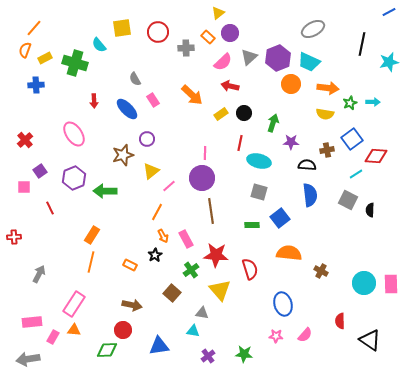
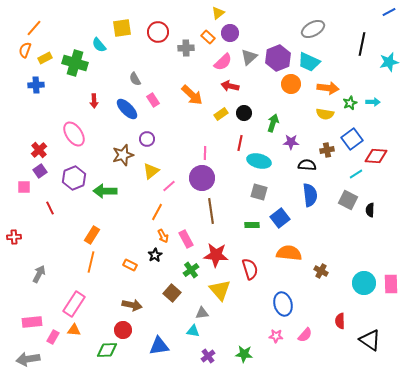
red cross at (25, 140): moved 14 px right, 10 px down
gray triangle at (202, 313): rotated 16 degrees counterclockwise
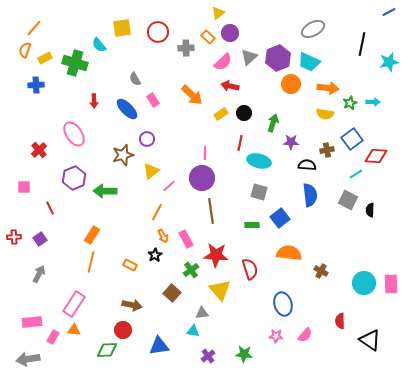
purple square at (40, 171): moved 68 px down
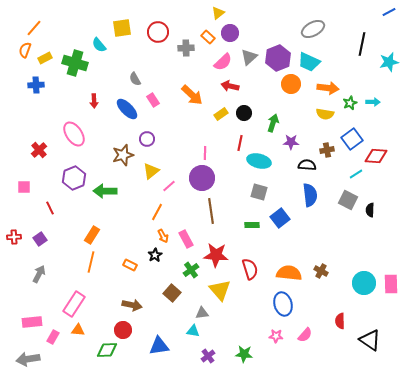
orange semicircle at (289, 253): moved 20 px down
orange triangle at (74, 330): moved 4 px right
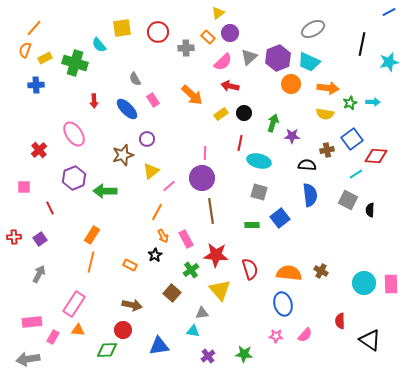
purple star at (291, 142): moved 1 px right, 6 px up
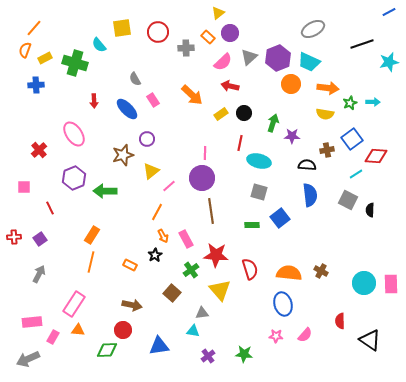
black line at (362, 44): rotated 60 degrees clockwise
gray arrow at (28, 359): rotated 15 degrees counterclockwise
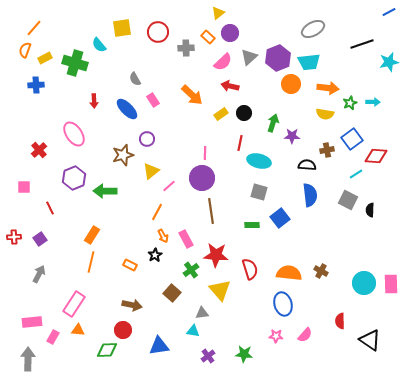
cyan trapezoid at (309, 62): rotated 30 degrees counterclockwise
gray arrow at (28, 359): rotated 115 degrees clockwise
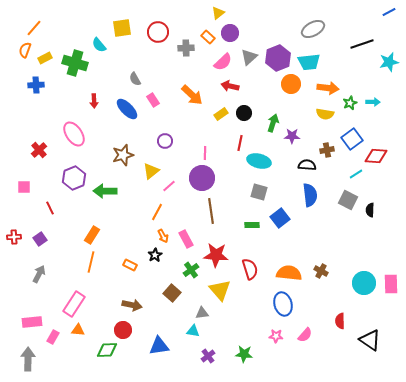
purple circle at (147, 139): moved 18 px right, 2 px down
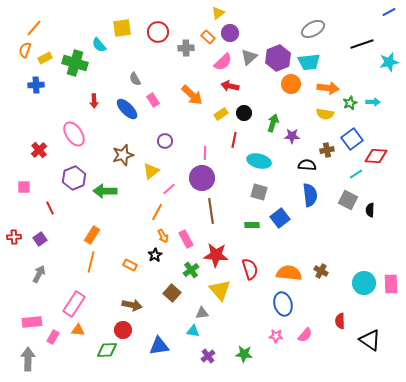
red line at (240, 143): moved 6 px left, 3 px up
pink line at (169, 186): moved 3 px down
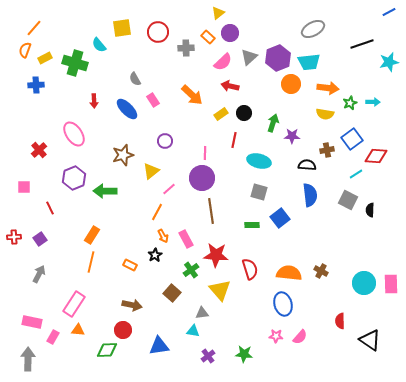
pink rectangle at (32, 322): rotated 18 degrees clockwise
pink semicircle at (305, 335): moved 5 px left, 2 px down
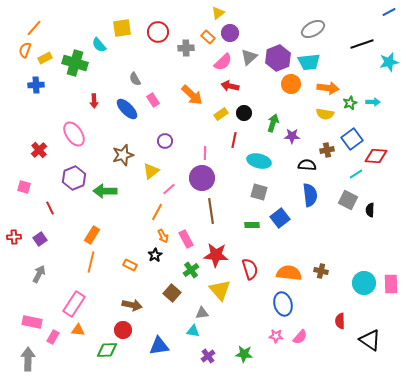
pink square at (24, 187): rotated 16 degrees clockwise
brown cross at (321, 271): rotated 16 degrees counterclockwise
